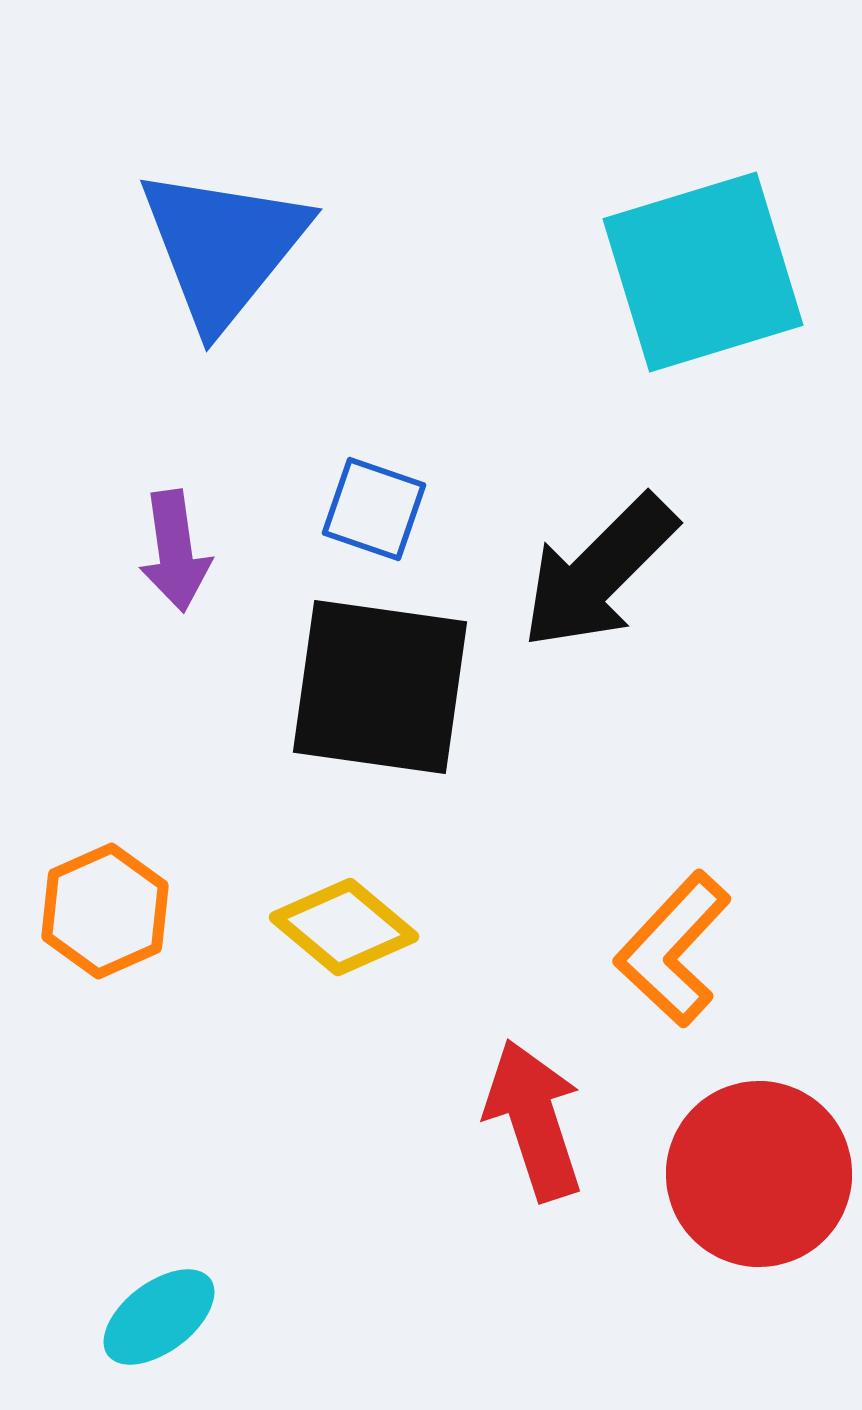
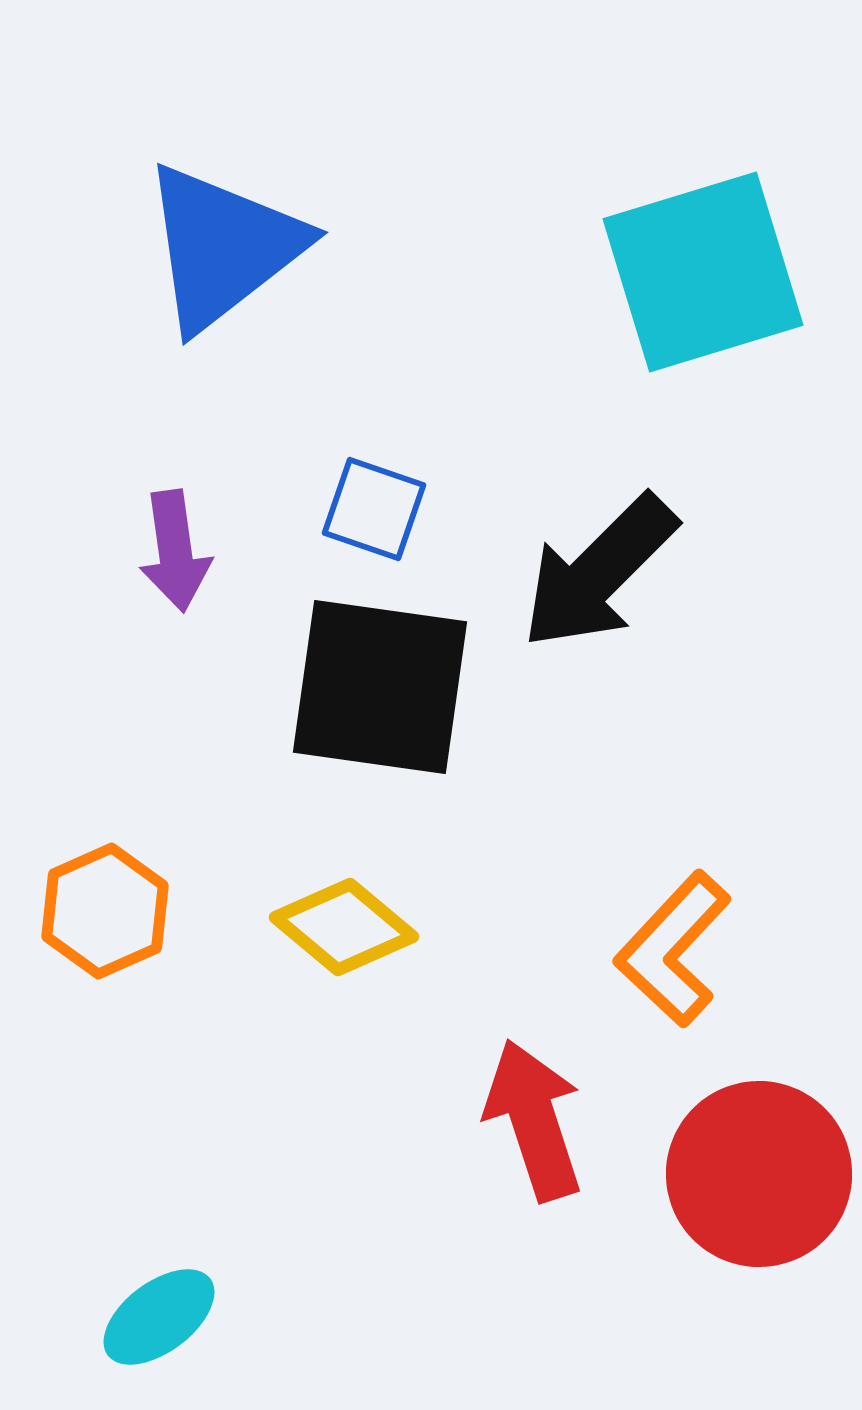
blue triangle: rotated 13 degrees clockwise
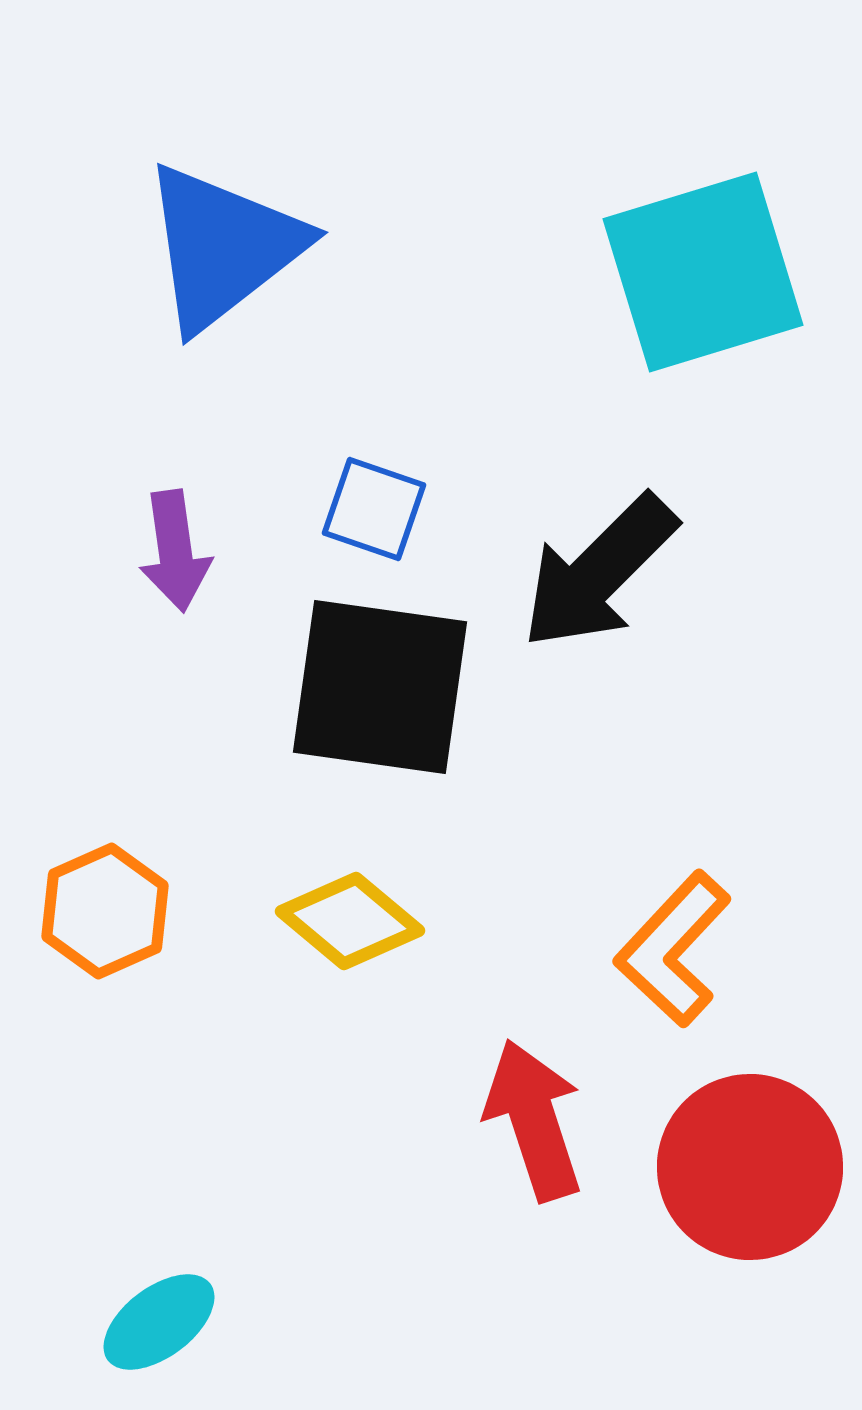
yellow diamond: moved 6 px right, 6 px up
red circle: moved 9 px left, 7 px up
cyan ellipse: moved 5 px down
